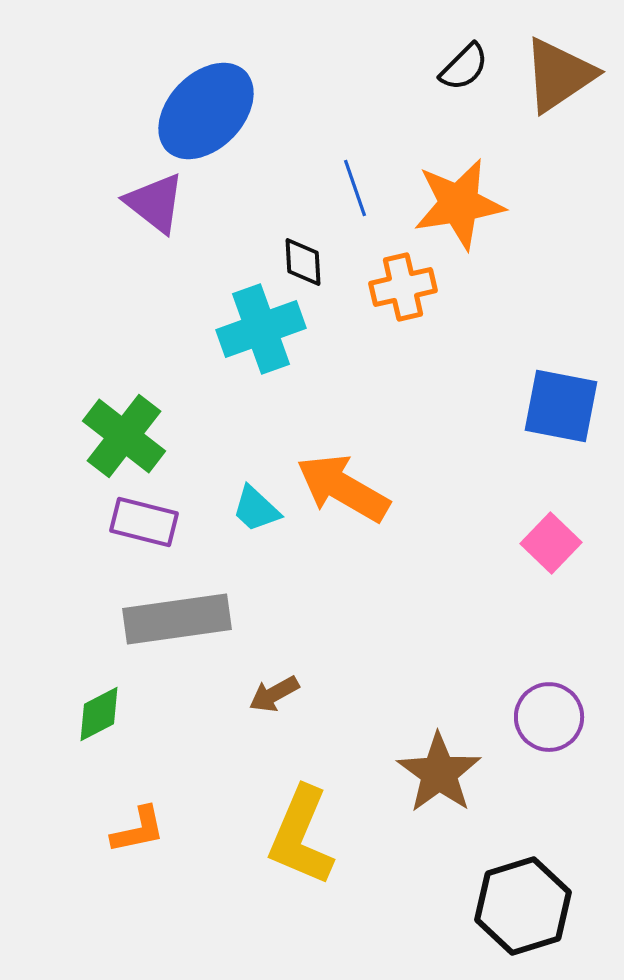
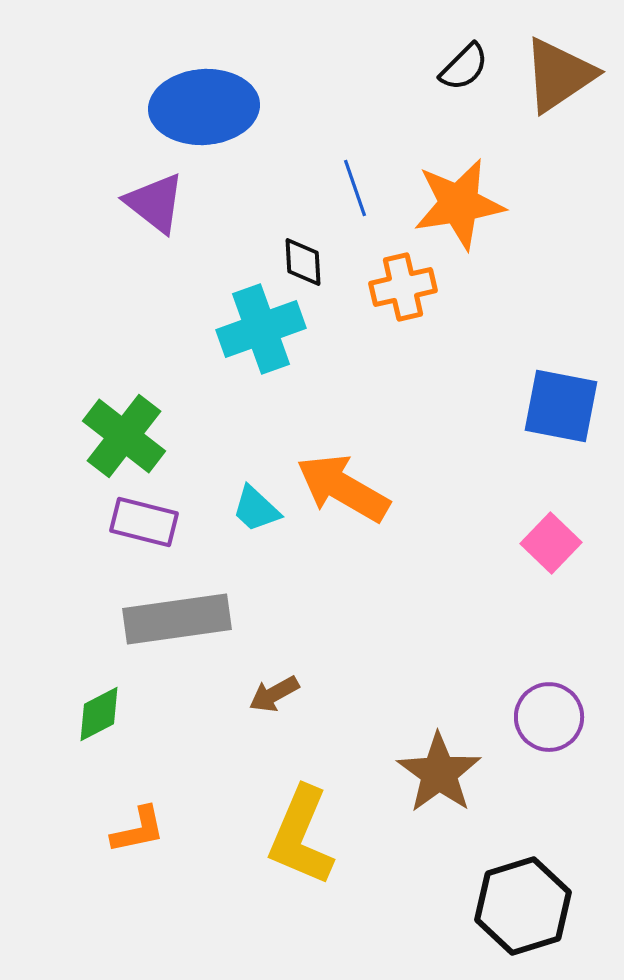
blue ellipse: moved 2 px left, 4 px up; rotated 42 degrees clockwise
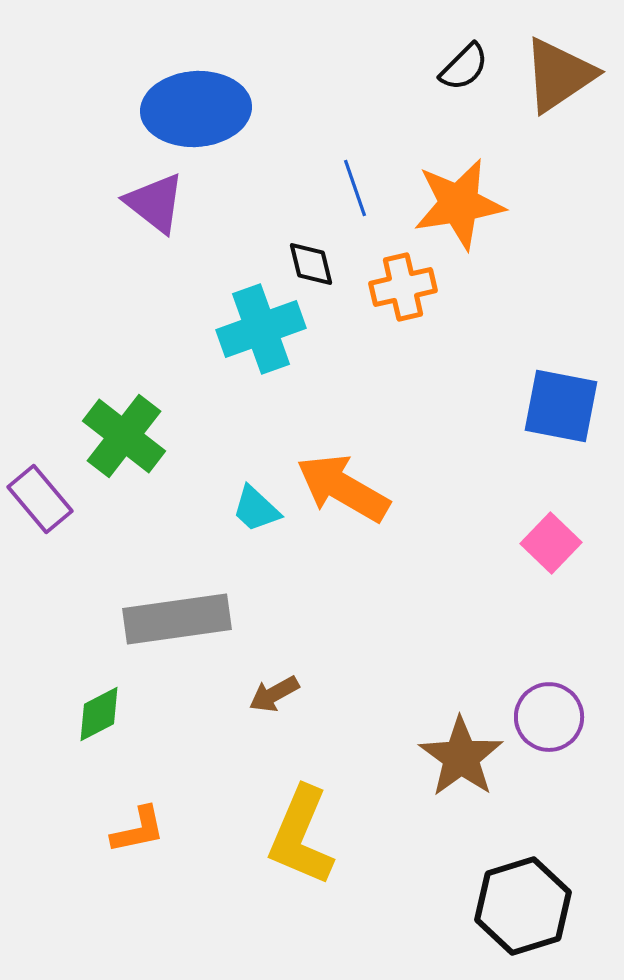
blue ellipse: moved 8 px left, 2 px down
black diamond: moved 8 px right, 2 px down; rotated 10 degrees counterclockwise
purple rectangle: moved 104 px left, 23 px up; rotated 36 degrees clockwise
brown star: moved 22 px right, 16 px up
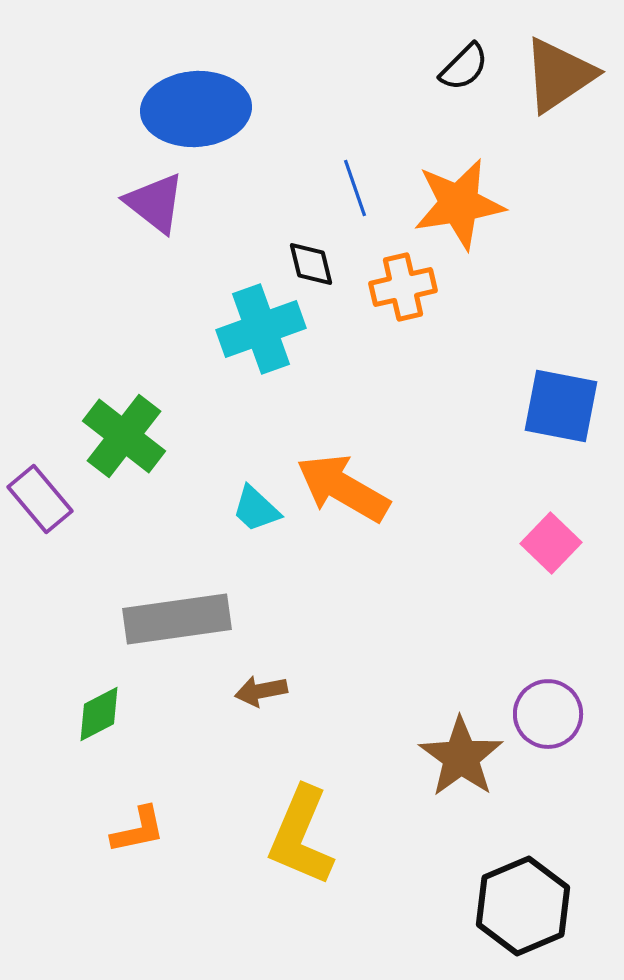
brown arrow: moved 13 px left, 3 px up; rotated 18 degrees clockwise
purple circle: moved 1 px left, 3 px up
black hexagon: rotated 6 degrees counterclockwise
